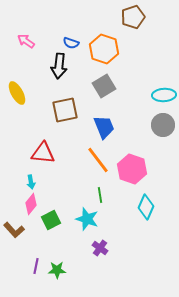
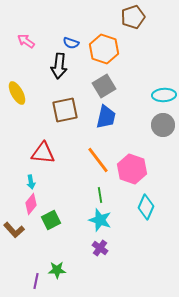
blue trapezoid: moved 2 px right, 10 px up; rotated 35 degrees clockwise
cyan star: moved 13 px right, 1 px down
purple line: moved 15 px down
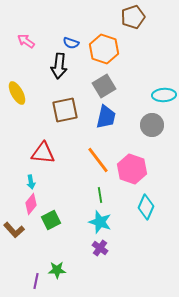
gray circle: moved 11 px left
cyan star: moved 2 px down
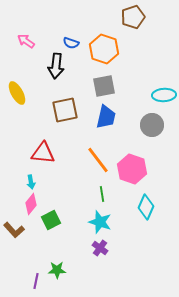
black arrow: moved 3 px left
gray square: rotated 20 degrees clockwise
green line: moved 2 px right, 1 px up
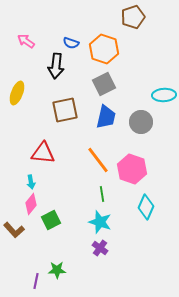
gray square: moved 2 px up; rotated 15 degrees counterclockwise
yellow ellipse: rotated 50 degrees clockwise
gray circle: moved 11 px left, 3 px up
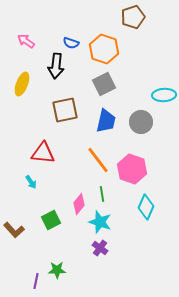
yellow ellipse: moved 5 px right, 9 px up
blue trapezoid: moved 4 px down
cyan arrow: rotated 24 degrees counterclockwise
pink diamond: moved 48 px right
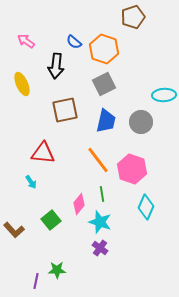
blue semicircle: moved 3 px right, 1 px up; rotated 21 degrees clockwise
yellow ellipse: rotated 45 degrees counterclockwise
green square: rotated 12 degrees counterclockwise
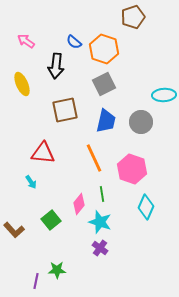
orange line: moved 4 px left, 2 px up; rotated 12 degrees clockwise
